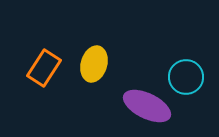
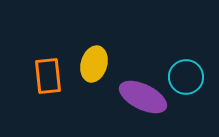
orange rectangle: moved 4 px right, 8 px down; rotated 39 degrees counterclockwise
purple ellipse: moved 4 px left, 9 px up
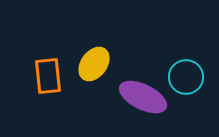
yellow ellipse: rotated 20 degrees clockwise
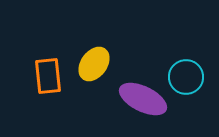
purple ellipse: moved 2 px down
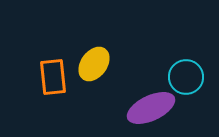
orange rectangle: moved 5 px right, 1 px down
purple ellipse: moved 8 px right, 9 px down; rotated 51 degrees counterclockwise
